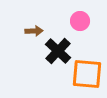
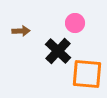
pink circle: moved 5 px left, 2 px down
brown arrow: moved 13 px left
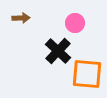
brown arrow: moved 13 px up
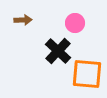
brown arrow: moved 2 px right, 2 px down
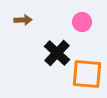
pink circle: moved 7 px right, 1 px up
black cross: moved 1 px left, 2 px down
